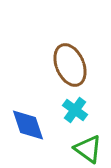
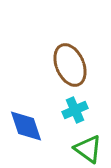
cyan cross: rotated 30 degrees clockwise
blue diamond: moved 2 px left, 1 px down
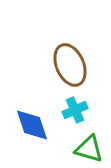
blue diamond: moved 6 px right, 1 px up
green triangle: moved 1 px right; rotated 20 degrees counterclockwise
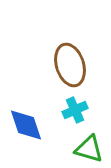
brown ellipse: rotated 6 degrees clockwise
blue diamond: moved 6 px left
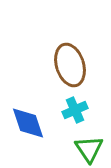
blue diamond: moved 2 px right, 2 px up
green triangle: rotated 40 degrees clockwise
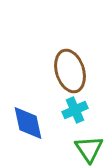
brown ellipse: moved 6 px down
blue diamond: rotated 6 degrees clockwise
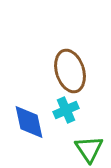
cyan cross: moved 9 px left
blue diamond: moved 1 px right, 1 px up
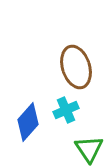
brown ellipse: moved 6 px right, 4 px up
blue diamond: moved 1 px left; rotated 54 degrees clockwise
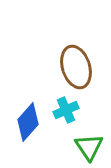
green triangle: moved 2 px up
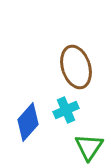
green triangle: rotated 8 degrees clockwise
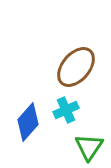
brown ellipse: rotated 57 degrees clockwise
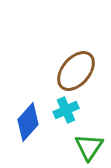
brown ellipse: moved 4 px down
